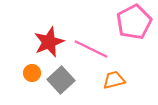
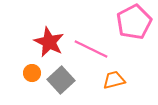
red star: rotated 24 degrees counterclockwise
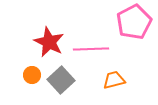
pink line: rotated 28 degrees counterclockwise
orange circle: moved 2 px down
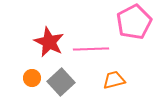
orange circle: moved 3 px down
gray square: moved 2 px down
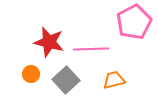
red star: rotated 12 degrees counterclockwise
orange circle: moved 1 px left, 4 px up
gray square: moved 5 px right, 2 px up
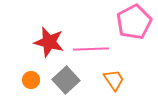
orange circle: moved 6 px down
orange trapezoid: rotated 70 degrees clockwise
